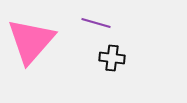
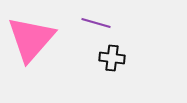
pink triangle: moved 2 px up
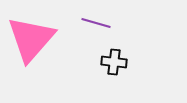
black cross: moved 2 px right, 4 px down
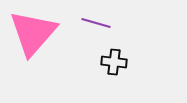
pink triangle: moved 2 px right, 6 px up
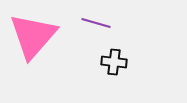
pink triangle: moved 3 px down
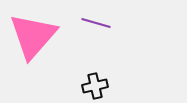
black cross: moved 19 px left, 24 px down; rotated 20 degrees counterclockwise
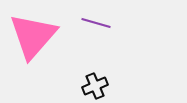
black cross: rotated 10 degrees counterclockwise
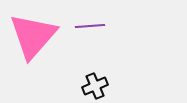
purple line: moved 6 px left, 3 px down; rotated 20 degrees counterclockwise
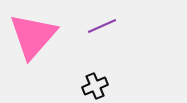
purple line: moved 12 px right; rotated 20 degrees counterclockwise
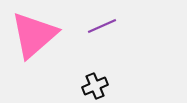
pink triangle: moved 1 px right, 1 px up; rotated 8 degrees clockwise
